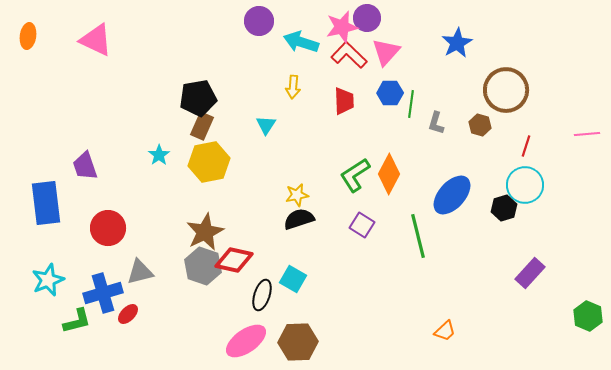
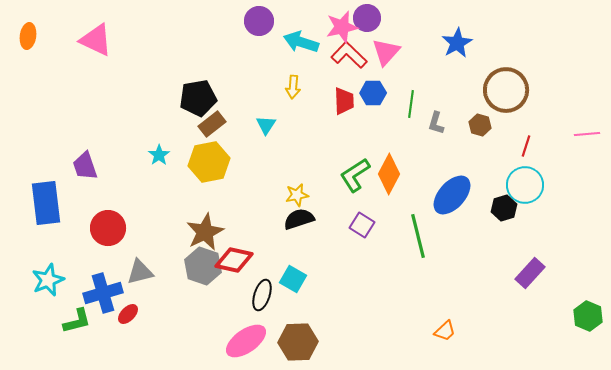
blue hexagon at (390, 93): moved 17 px left
brown rectangle at (202, 126): moved 10 px right, 2 px up; rotated 28 degrees clockwise
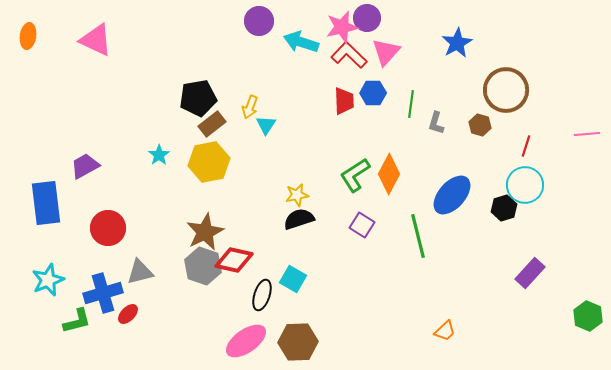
yellow arrow at (293, 87): moved 43 px left, 20 px down; rotated 15 degrees clockwise
purple trapezoid at (85, 166): rotated 80 degrees clockwise
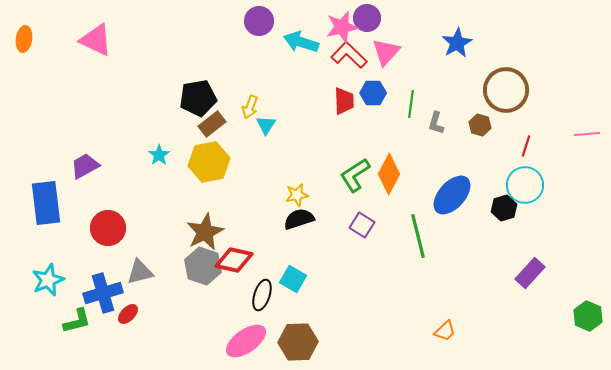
orange ellipse at (28, 36): moved 4 px left, 3 px down
